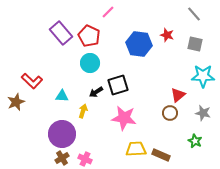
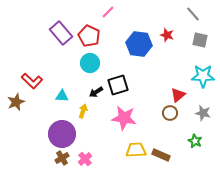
gray line: moved 1 px left
gray square: moved 5 px right, 4 px up
yellow trapezoid: moved 1 px down
pink cross: rotated 24 degrees clockwise
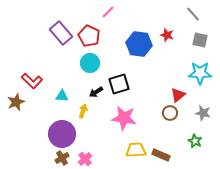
cyan star: moved 3 px left, 3 px up
black square: moved 1 px right, 1 px up
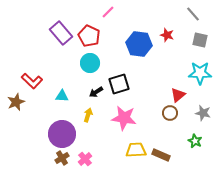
yellow arrow: moved 5 px right, 4 px down
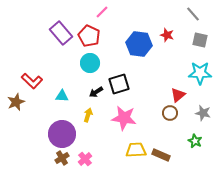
pink line: moved 6 px left
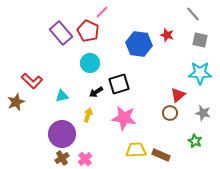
red pentagon: moved 1 px left, 5 px up
cyan triangle: rotated 16 degrees counterclockwise
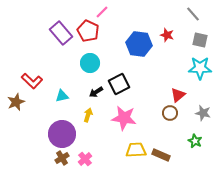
cyan star: moved 5 px up
black square: rotated 10 degrees counterclockwise
